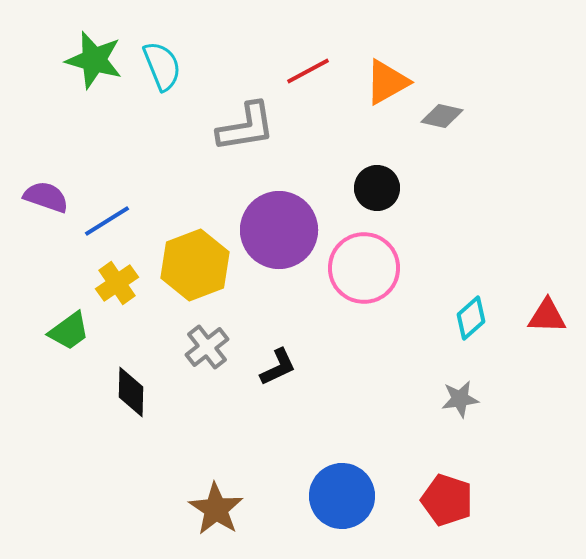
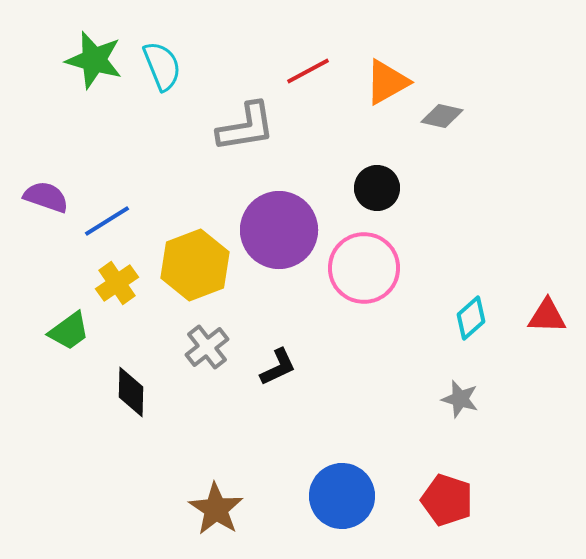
gray star: rotated 24 degrees clockwise
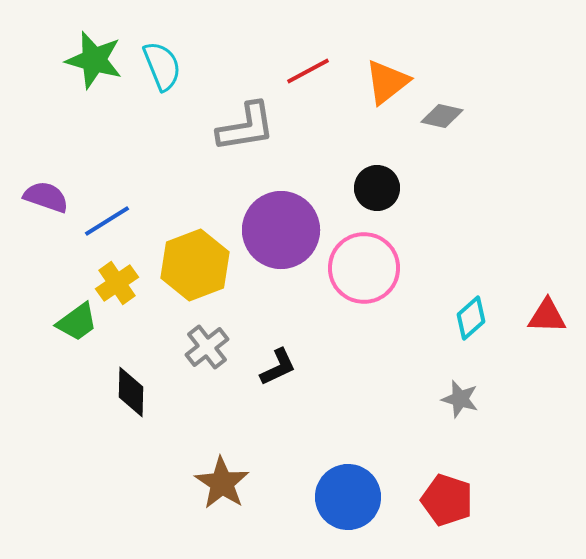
orange triangle: rotated 9 degrees counterclockwise
purple circle: moved 2 px right
green trapezoid: moved 8 px right, 9 px up
blue circle: moved 6 px right, 1 px down
brown star: moved 6 px right, 26 px up
